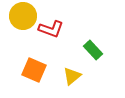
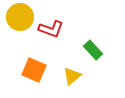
yellow circle: moved 3 px left, 1 px down
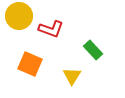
yellow circle: moved 1 px left, 1 px up
orange square: moved 4 px left, 6 px up
yellow triangle: rotated 18 degrees counterclockwise
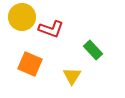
yellow circle: moved 3 px right, 1 px down
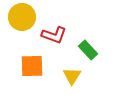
red L-shape: moved 3 px right, 6 px down
green rectangle: moved 5 px left
orange square: moved 2 px right, 2 px down; rotated 25 degrees counterclockwise
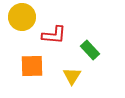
red L-shape: rotated 15 degrees counterclockwise
green rectangle: moved 2 px right
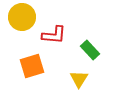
orange square: rotated 15 degrees counterclockwise
yellow triangle: moved 7 px right, 3 px down
